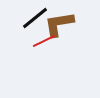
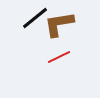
red line: moved 15 px right, 16 px down
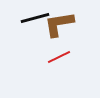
black line: rotated 24 degrees clockwise
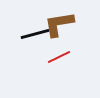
black line: moved 16 px down
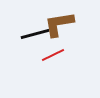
red line: moved 6 px left, 2 px up
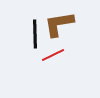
black line: rotated 76 degrees counterclockwise
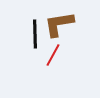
red line: rotated 35 degrees counterclockwise
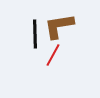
brown L-shape: moved 2 px down
